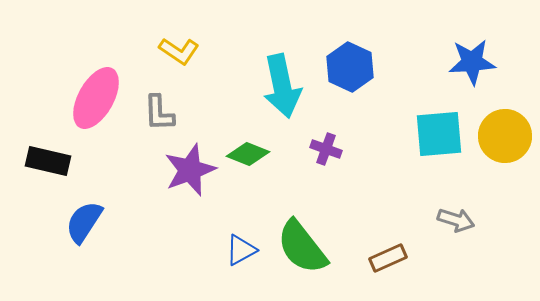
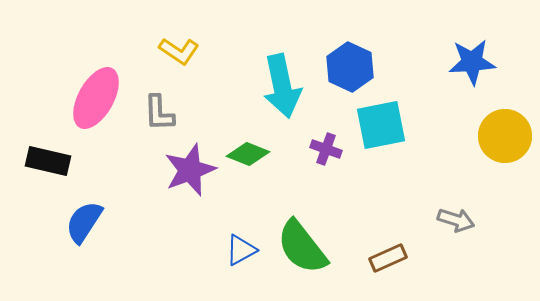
cyan square: moved 58 px left, 9 px up; rotated 6 degrees counterclockwise
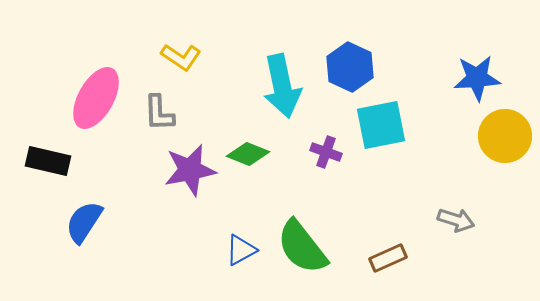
yellow L-shape: moved 2 px right, 6 px down
blue star: moved 5 px right, 16 px down
purple cross: moved 3 px down
purple star: rotated 10 degrees clockwise
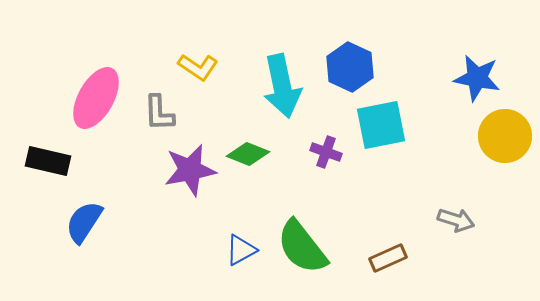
yellow L-shape: moved 17 px right, 10 px down
blue star: rotated 15 degrees clockwise
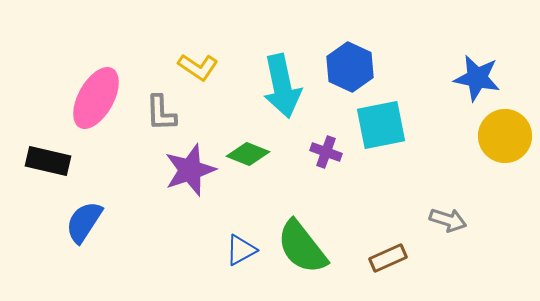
gray L-shape: moved 2 px right
purple star: rotated 8 degrees counterclockwise
gray arrow: moved 8 px left
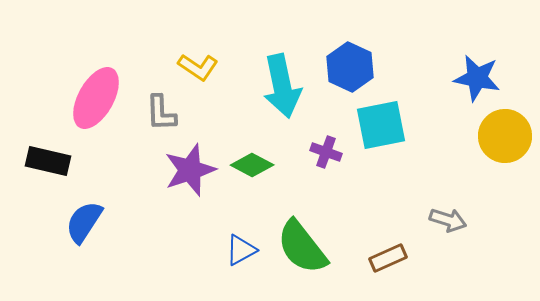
green diamond: moved 4 px right, 11 px down; rotated 6 degrees clockwise
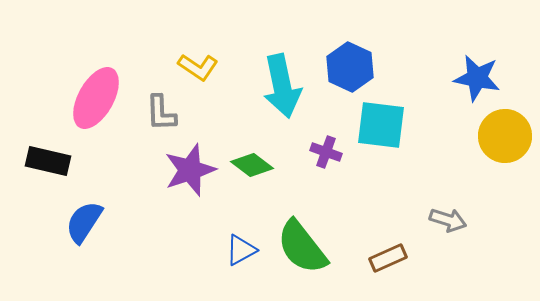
cyan square: rotated 18 degrees clockwise
green diamond: rotated 9 degrees clockwise
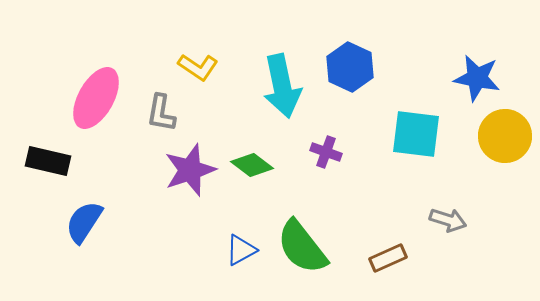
gray L-shape: rotated 12 degrees clockwise
cyan square: moved 35 px right, 9 px down
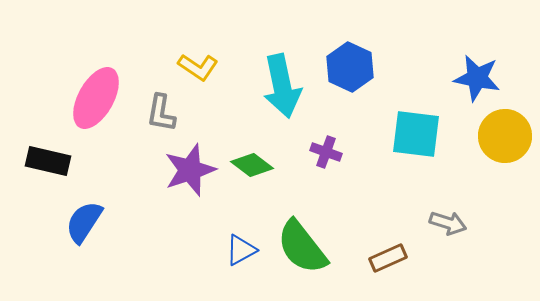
gray arrow: moved 3 px down
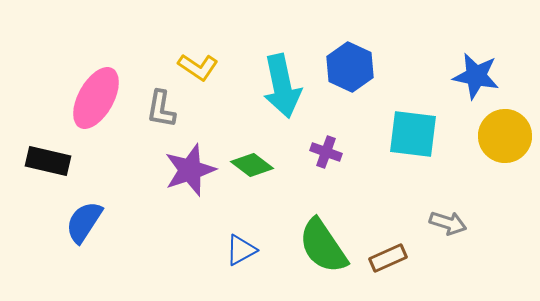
blue star: moved 1 px left, 2 px up
gray L-shape: moved 4 px up
cyan square: moved 3 px left
green semicircle: moved 21 px right, 1 px up; rotated 4 degrees clockwise
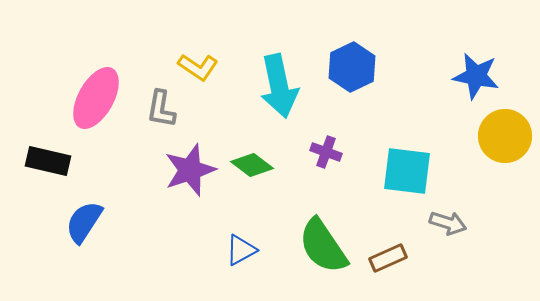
blue hexagon: moved 2 px right; rotated 9 degrees clockwise
cyan arrow: moved 3 px left
cyan square: moved 6 px left, 37 px down
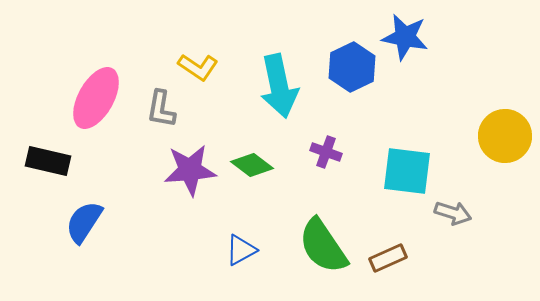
blue star: moved 71 px left, 39 px up
purple star: rotated 14 degrees clockwise
gray arrow: moved 5 px right, 10 px up
